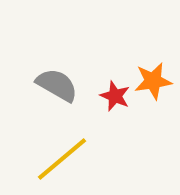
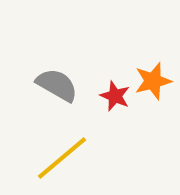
orange star: rotated 6 degrees counterclockwise
yellow line: moved 1 px up
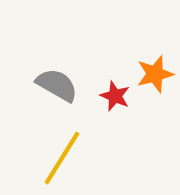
orange star: moved 2 px right, 7 px up
yellow line: rotated 18 degrees counterclockwise
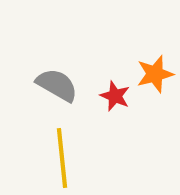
yellow line: rotated 38 degrees counterclockwise
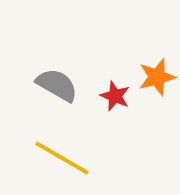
orange star: moved 2 px right, 3 px down
yellow line: rotated 54 degrees counterclockwise
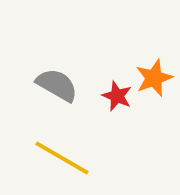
orange star: moved 3 px left, 1 px down; rotated 6 degrees counterclockwise
red star: moved 2 px right
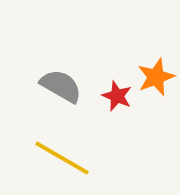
orange star: moved 2 px right, 1 px up
gray semicircle: moved 4 px right, 1 px down
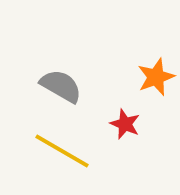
red star: moved 8 px right, 28 px down
yellow line: moved 7 px up
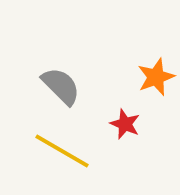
gray semicircle: rotated 15 degrees clockwise
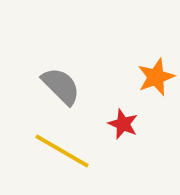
red star: moved 2 px left
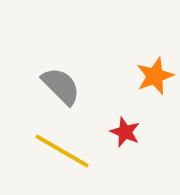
orange star: moved 1 px left, 1 px up
red star: moved 2 px right, 8 px down
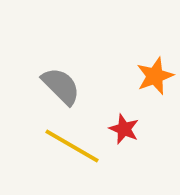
red star: moved 1 px left, 3 px up
yellow line: moved 10 px right, 5 px up
